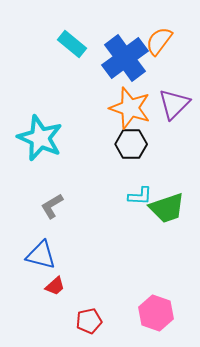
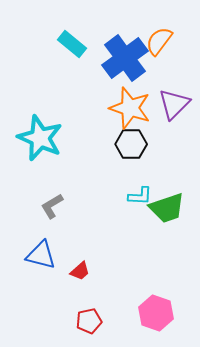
red trapezoid: moved 25 px right, 15 px up
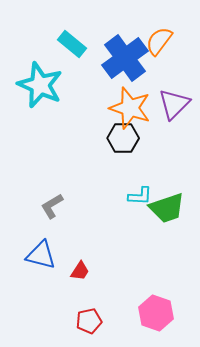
cyan star: moved 53 px up
black hexagon: moved 8 px left, 6 px up
red trapezoid: rotated 15 degrees counterclockwise
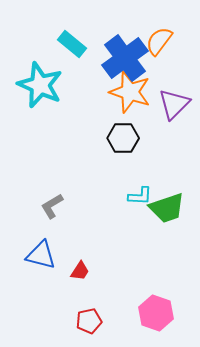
orange star: moved 16 px up
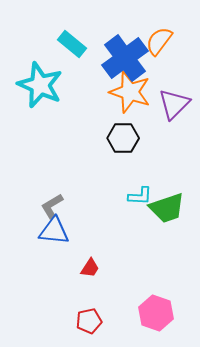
blue triangle: moved 13 px right, 24 px up; rotated 8 degrees counterclockwise
red trapezoid: moved 10 px right, 3 px up
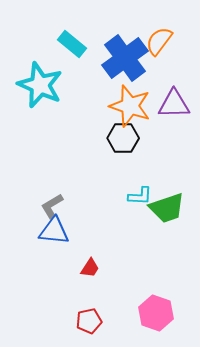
orange star: moved 14 px down
purple triangle: rotated 44 degrees clockwise
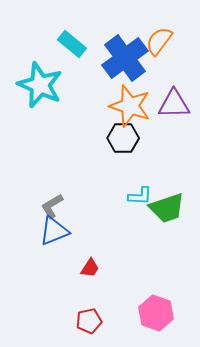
blue triangle: rotated 28 degrees counterclockwise
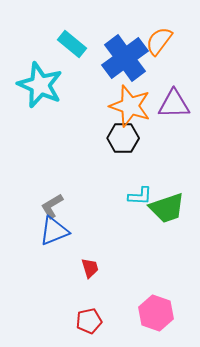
red trapezoid: rotated 50 degrees counterclockwise
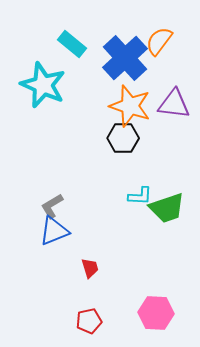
blue cross: rotated 6 degrees counterclockwise
cyan star: moved 3 px right
purple triangle: rotated 8 degrees clockwise
pink hexagon: rotated 16 degrees counterclockwise
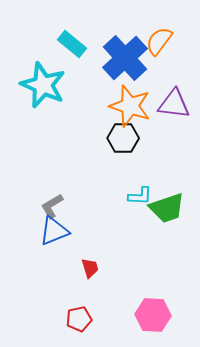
pink hexagon: moved 3 px left, 2 px down
red pentagon: moved 10 px left, 2 px up
